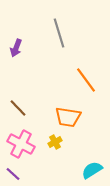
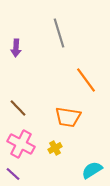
purple arrow: rotated 18 degrees counterclockwise
yellow cross: moved 6 px down
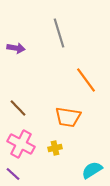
purple arrow: rotated 84 degrees counterclockwise
yellow cross: rotated 16 degrees clockwise
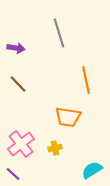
orange line: rotated 24 degrees clockwise
brown line: moved 24 px up
pink cross: rotated 24 degrees clockwise
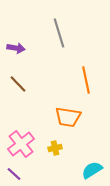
purple line: moved 1 px right
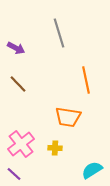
purple arrow: rotated 18 degrees clockwise
yellow cross: rotated 16 degrees clockwise
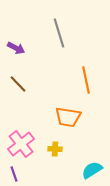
yellow cross: moved 1 px down
purple line: rotated 28 degrees clockwise
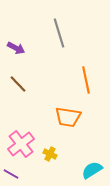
yellow cross: moved 5 px left, 5 px down; rotated 24 degrees clockwise
purple line: moved 3 px left; rotated 42 degrees counterclockwise
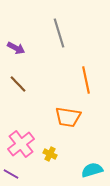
cyan semicircle: rotated 15 degrees clockwise
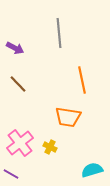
gray line: rotated 12 degrees clockwise
purple arrow: moved 1 px left
orange line: moved 4 px left
pink cross: moved 1 px left, 1 px up
yellow cross: moved 7 px up
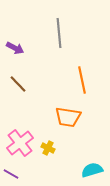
yellow cross: moved 2 px left, 1 px down
